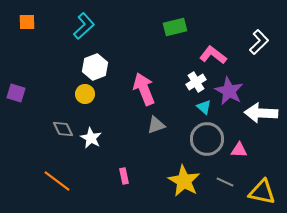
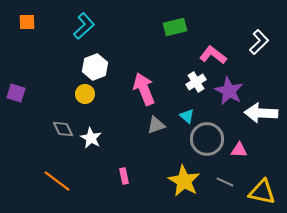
cyan triangle: moved 17 px left, 9 px down
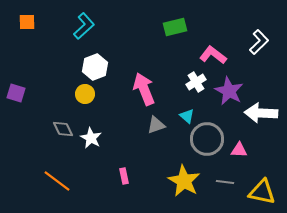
gray line: rotated 18 degrees counterclockwise
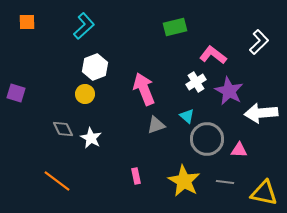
white arrow: rotated 8 degrees counterclockwise
pink rectangle: moved 12 px right
yellow triangle: moved 2 px right, 1 px down
